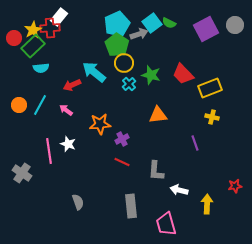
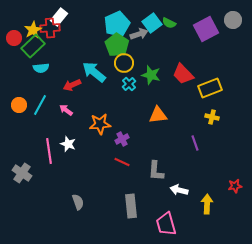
gray circle: moved 2 px left, 5 px up
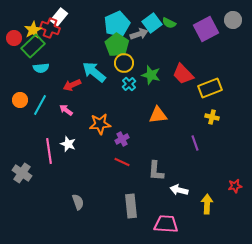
red cross: rotated 24 degrees clockwise
orange circle: moved 1 px right, 5 px up
pink trapezoid: rotated 110 degrees clockwise
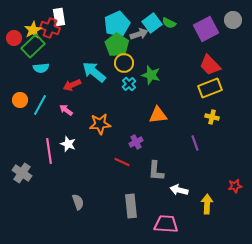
white rectangle: rotated 48 degrees counterclockwise
red trapezoid: moved 27 px right, 9 px up
purple cross: moved 14 px right, 3 px down
